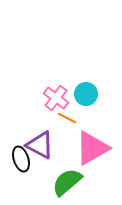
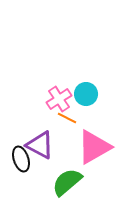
pink cross: moved 3 px right, 1 px down; rotated 20 degrees clockwise
pink triangle: moved 2 px right, 1 px up
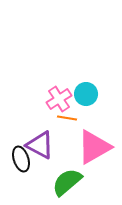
orange line: rotated 18 degrees counterclockwise
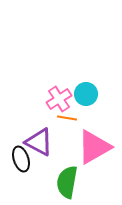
purple triangle: moved 1 px left, 3 px up
green semicircle: rotated 40 degrees counterclockwise
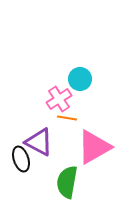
cyan circle: moved 6 px left, 15 px up
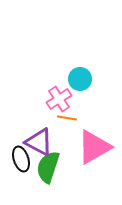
green semicircle: moved 19 px left, 15 px up; rotated 8 degrees clockwise
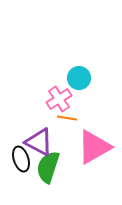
cyan circle: moved 1 px left, 1 px up
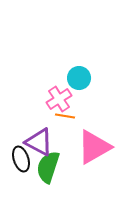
orange line: moved 2 px left, 2 px up
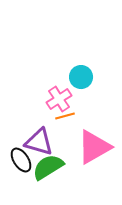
cyan circle: moved 2 px right, 1 px up
orange line: rotated 24 degrees counterclockwise
purple triangle: rotated 12 degrees counterclockwise
black ellipse: moved 1 px down; rotated 15 degrees counterclockwise
green semicircle: rotated 40 degrees clockwise
